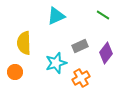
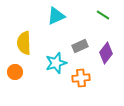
orange cross: rotated 24 degrees clockwise
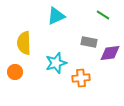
gray rectangle: moved 9 px right, 4 px up; rotated 35 degrees clockwise
purple diamond: moved 4 px right; rotated 45 degrees clockwise
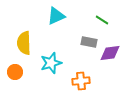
green line: moved 1 px left, 5 px down
cyan star: moved 5 px left
orange cross: moved 3 px down
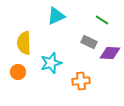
gray rectangle: rotated 14 degrees clockwise
purple diamond: rotated 10 degrees clockwise
orange circle: moved 3 px right
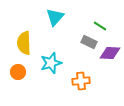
cyan triangle: moved 1 px left, 1 px down; rotated 24 degrees counterclockwise
green line: moved 2 px left, 6 px down
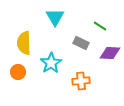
cyan triangle: rotated 12 degrees counterclockwise
gray rectangle: moved 8 px left, 1 px down
cyan star: rotated 15 degrees counterclockwise
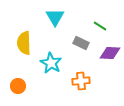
cyan star: rotated 10 degrees counterclockwise
orange circle: moved 14 px down
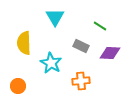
gray rectangle: moved 3 px down
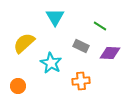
yellow semicircle: rotated 50 degrees clockwise
